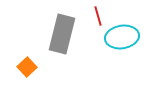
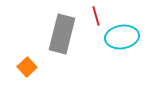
red line: moved 2 px left
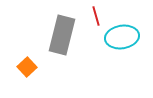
gray rectangle: moved 1 px down
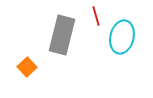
cyan ellipse: rotated 68 degrees counterclockwise
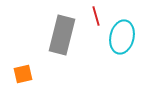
orange square: moved 4 px left, 7 px down; rotated 30 degrees clockwise
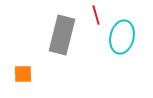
red line: moved 1 px up
orange square: rotated 12 degrees clockwise
